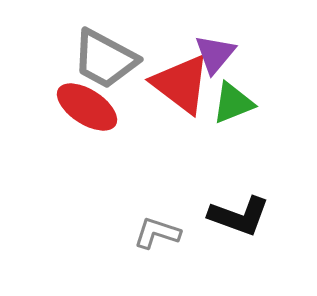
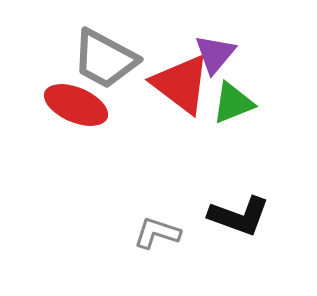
red ellipse: moved 11 px left, 2 px up; rotated 10 degrees counterclockwise
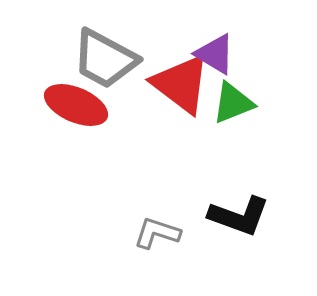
purple triangle: rotated 39 degrees counterclockwise
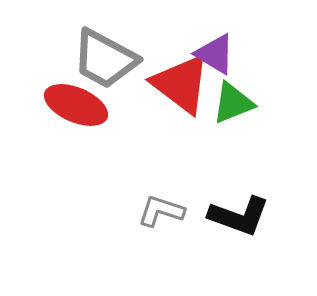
gray L-shape: moved 4 px right, 22 px up
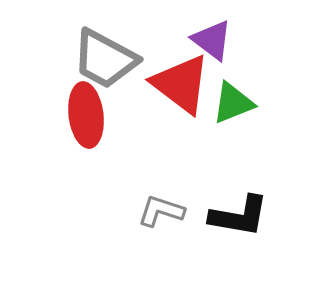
purple triangle: moved 3 px left, 14 px up; rotated 6 degrees clockwise
red ellipse: moved 10 px right, 10 px down; rotated 60 degrees clockwise
black L-shape: rotated 10 degrees counterclockwise
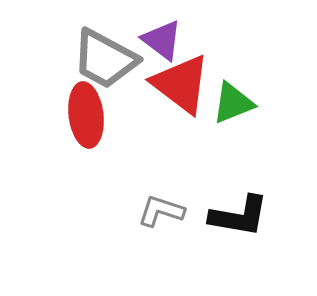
purple triangle: moved 50 px left
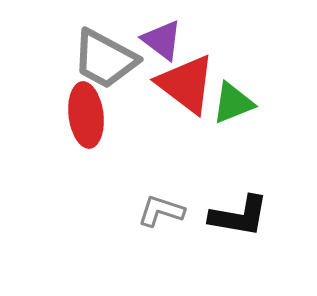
red triangle: moved 5 px right
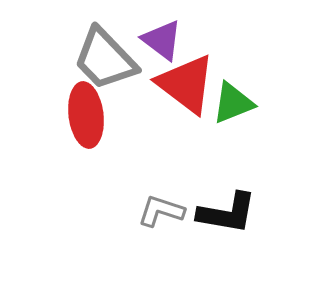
gray trapezoid: rotated 18 degrees clockwise
black L-shape: moved 12 px left, 3 px up
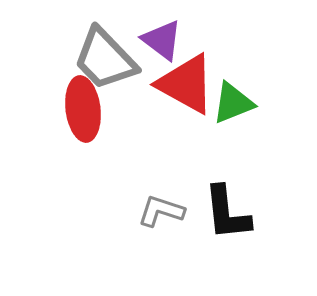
red triangle: rotated 8 degrees counterclockwise
red ellipse: moved 3 px left, 6 px up
black L-shape: rotated 74 degrees clockwise
